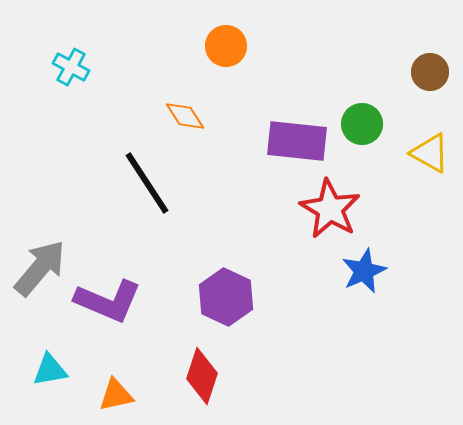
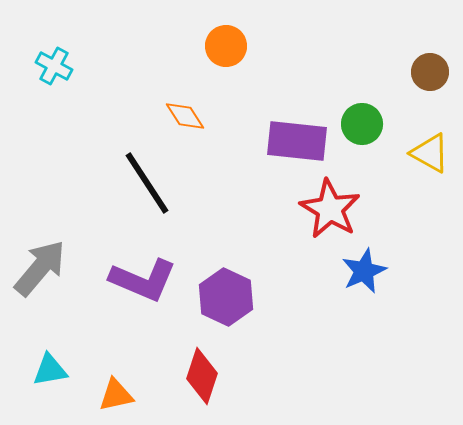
cyan cross: moved 17 px left, 1 px up
purple L-shape: moved 35 px right, 21 px up
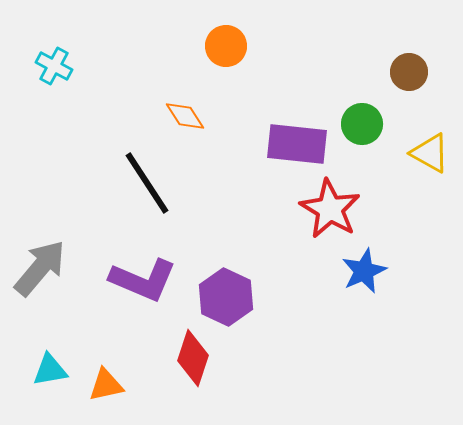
brown circle: moved 21 px left
purple rectangle: moved 3 px down
red diamond: moved 9 px left, 18 px up
orange triangle: moved 10 px left, 10 px up
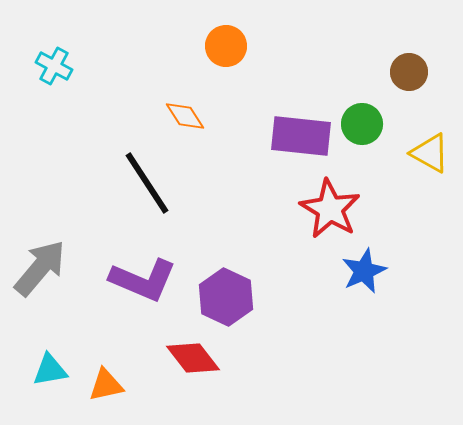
purple rectangle: moved 4 px right, 8 px up
red diamond: rotated 56 degrees counterclockwise
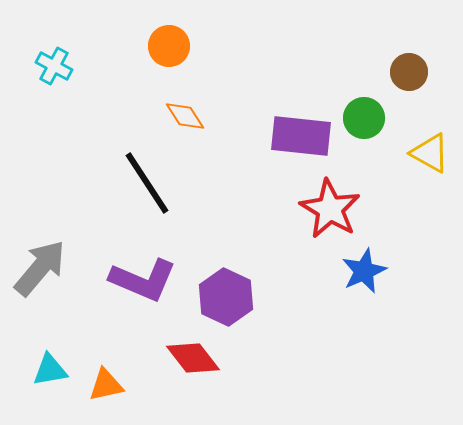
orange circle: moved 57 px left
green circle: moved 2 px right, 6 px up
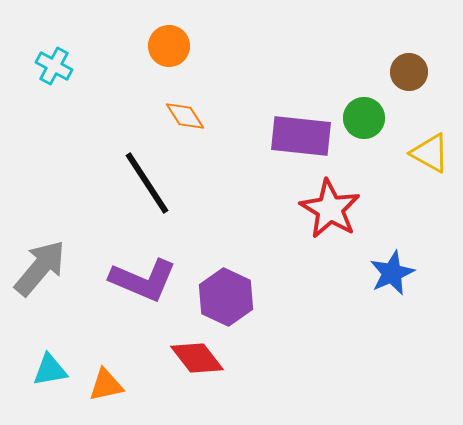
blue star: moved 28 px right, 2 px down
red diamond: moved 4 px right
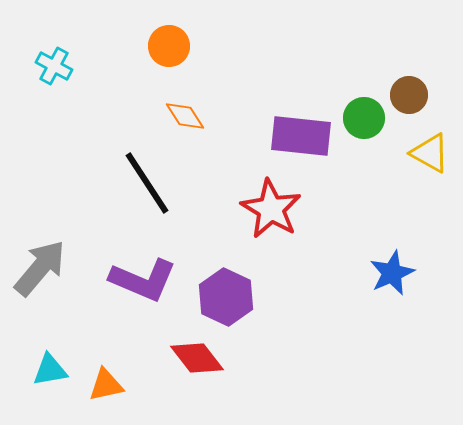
brown circle: moved 23 px down
red star: moved 59 px left
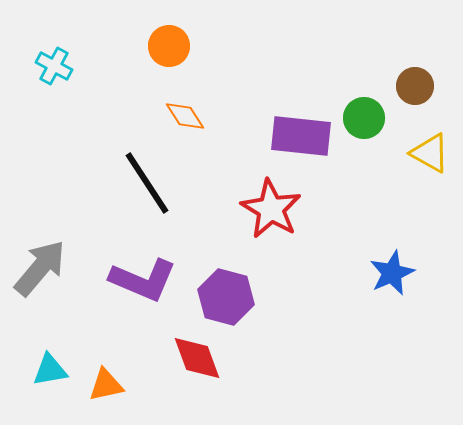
brown circle: moved 6 px right, 9 px up
purple hexagon: rotated 10 degrees counterclockwise
red diamond: rotated 18 degrees clockwise
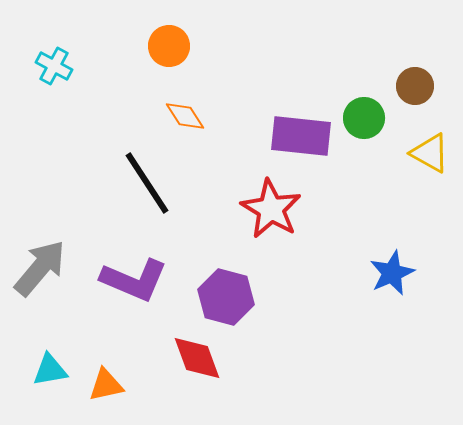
purple L-shape: moved 9 px left
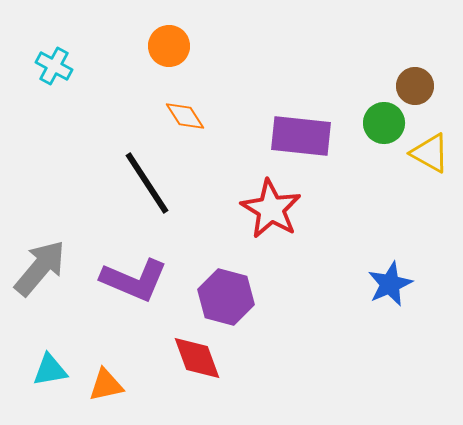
green circle: moved 20 px right, 5 px down
blue star: moved 2 px left, 11 px down
